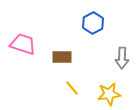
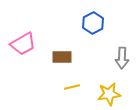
pink trapezoid: rotated 132 degrees clockwise
yellow line: moved 1 px up; rotated 63 degrees counterclockwise
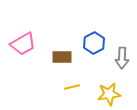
blue hexagon: moved 1 px right, 20 px down
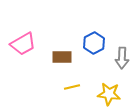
yellow star: rotated 15 degrees clockwise
